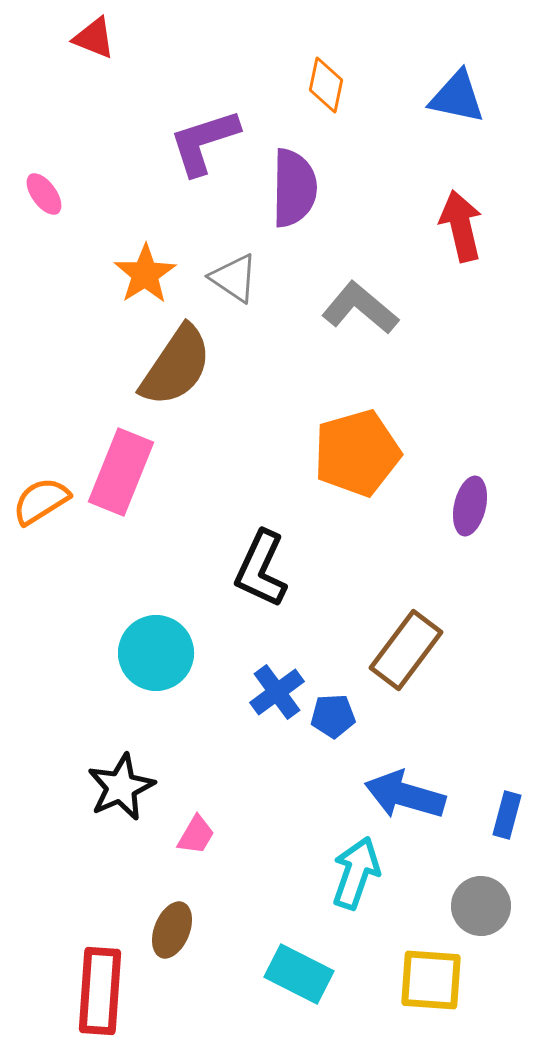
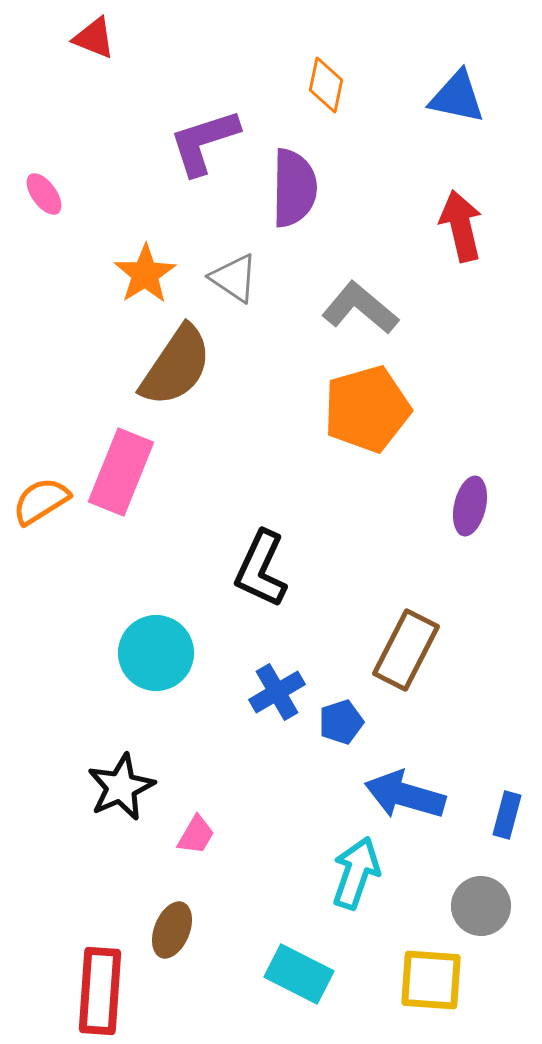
orange pentagon: moved 10 px right, 44 px up
brown rectangle: rotated 10 degrees counterclockwise
blue cross: rotated 6 degrees clockwise
blue pentagon: moved 8 px right, 6 px down; rotated 15 degrees counterclockwise
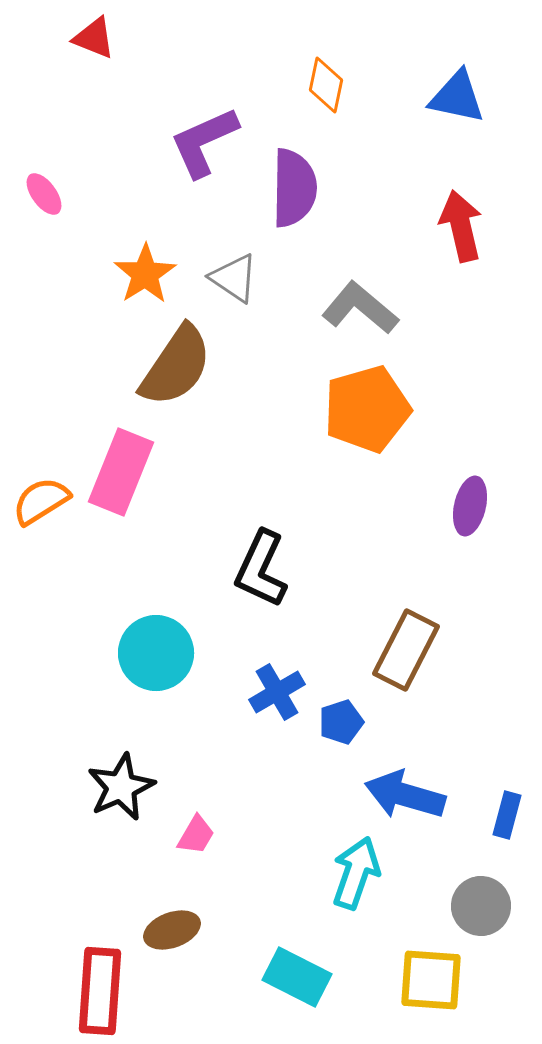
purple L-shape: rotated 6 degrees counterclockwise
brown ellipse: rotated 48 degrees clockwise
cyan rectangle: moved 2 px left, 3 px down
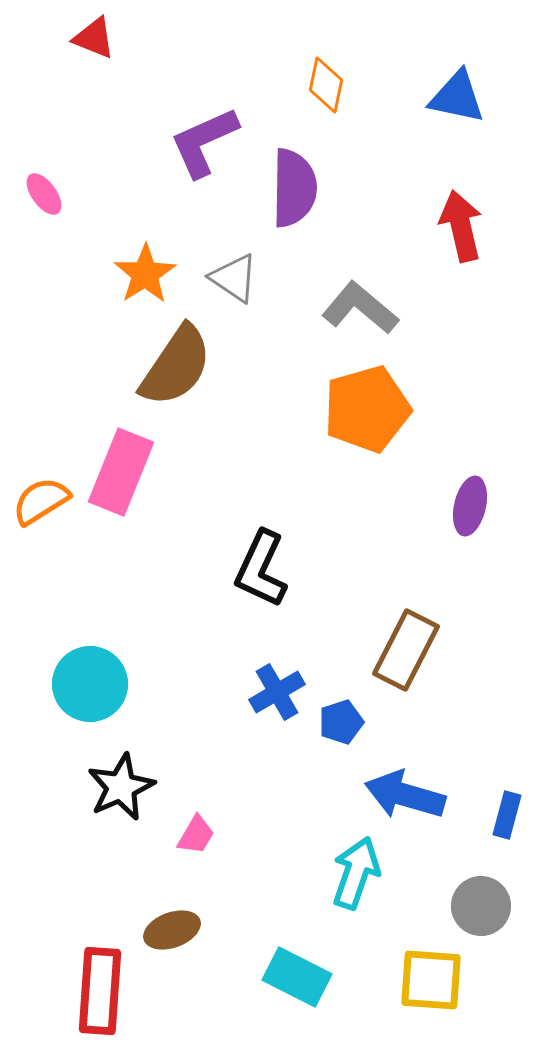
cyan circle: moved 66 px left, 31 px down
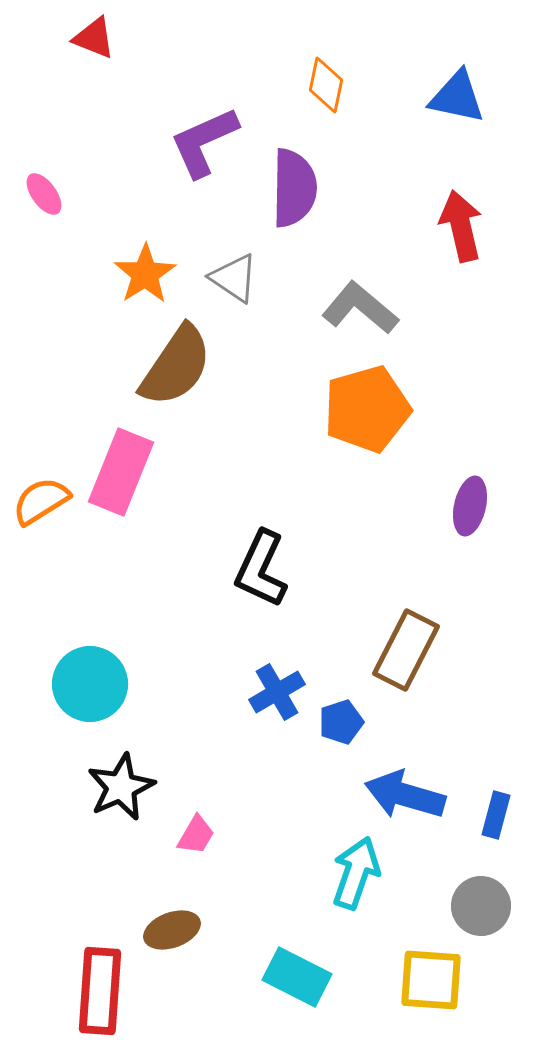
blue rectangle: moved 11 px left
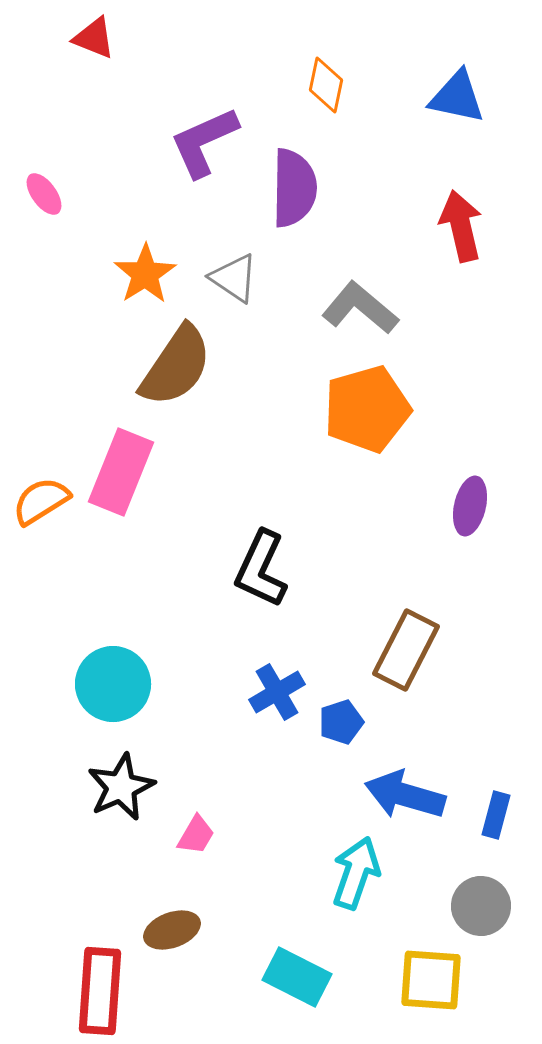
cyan circle: moved 23 px right
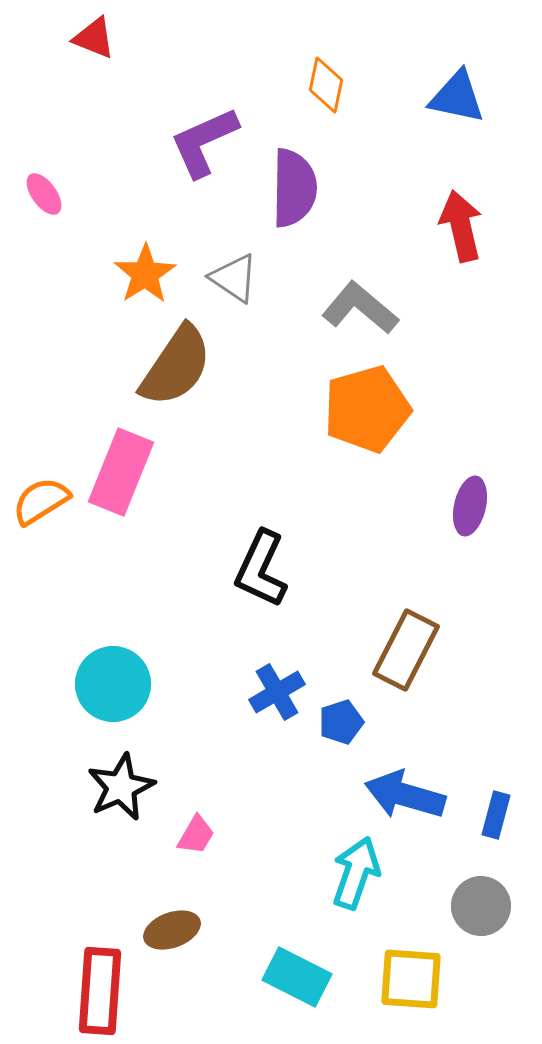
yellow square: moved 20 px left, 1 px up
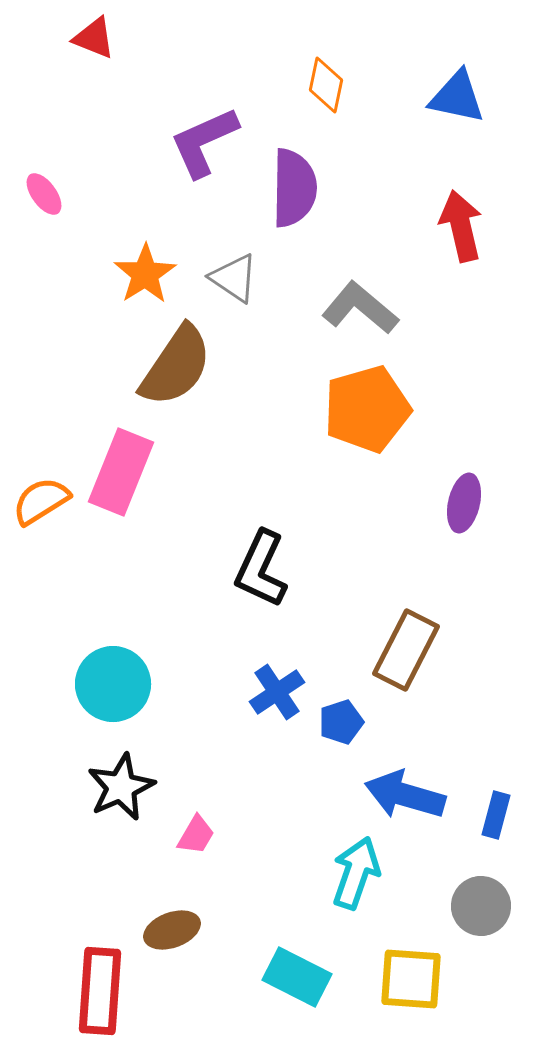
purple ellipse: moved 6 px left, 3 px up
blue cross: rotated 4 degrees counterclockwise
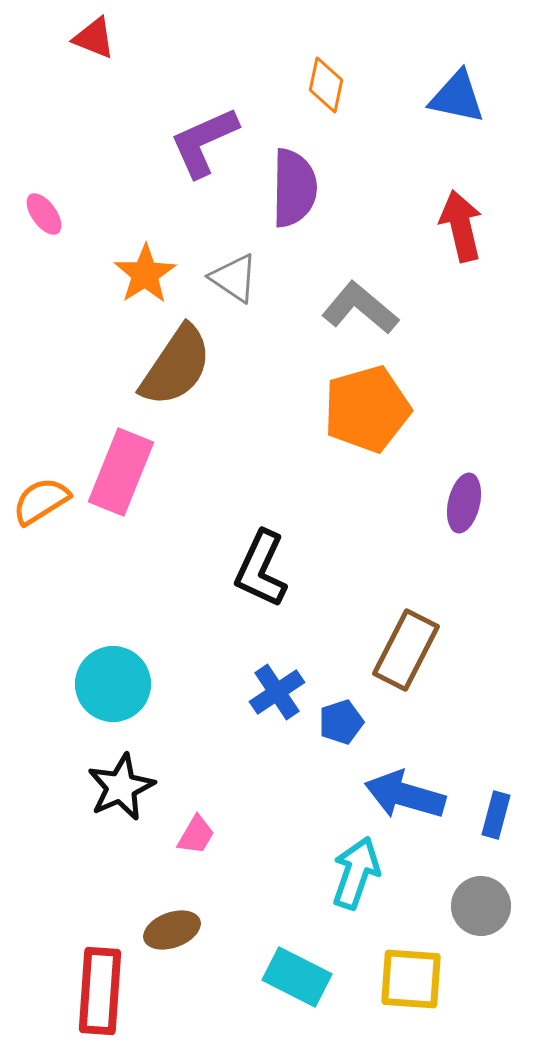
pink ellipse: moved 20 px down
